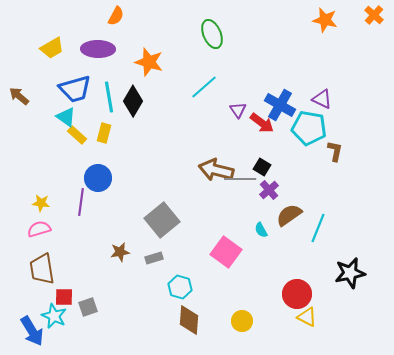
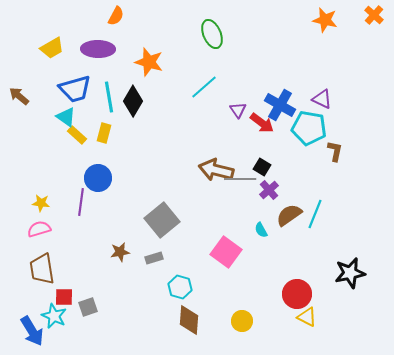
cyan line at (318, 228): moved 3 px left, 14 px up
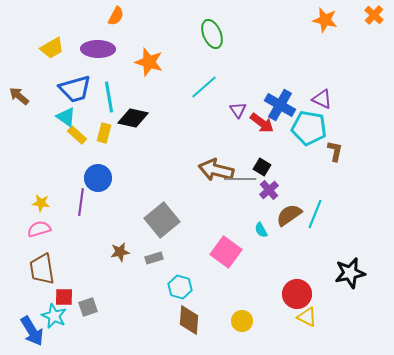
black diamond at (133, 101): moved 17 px down; rotated 72 degrees clockwise
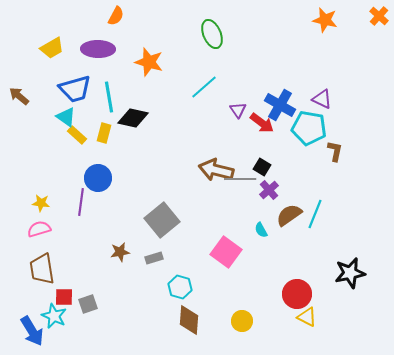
orange cross at (374, 15): moved 5 px right, 1 px down
gray square at (88, 307): moved 3 px up
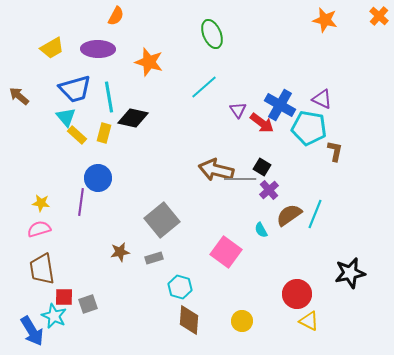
cyan triangle at (66, 117): rotated 15 degrees clockwise
yellow triangle at (307, 317): moved 2 px right, 4 px down
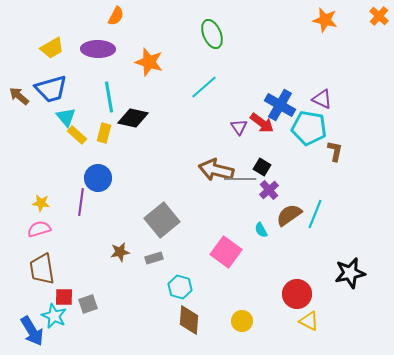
blue trapezoid at (75, 89): moved 24 px left
purple triangle at (238, 110): moved 1 px right, 17 px down
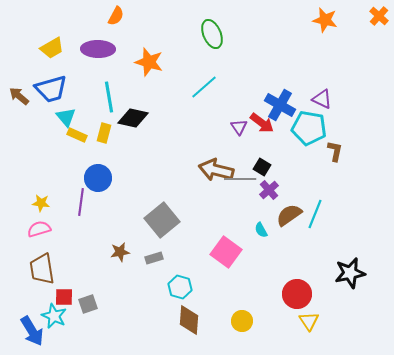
yellow rectangle at (77, 135): rotated 18 degrees counterclockwise
yellow triangle at (309, 321): rotated 30 degrees clockwise
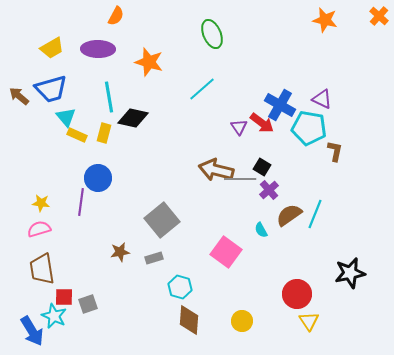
cyan line at (204, 87): moved 2 px left, 2 px down
